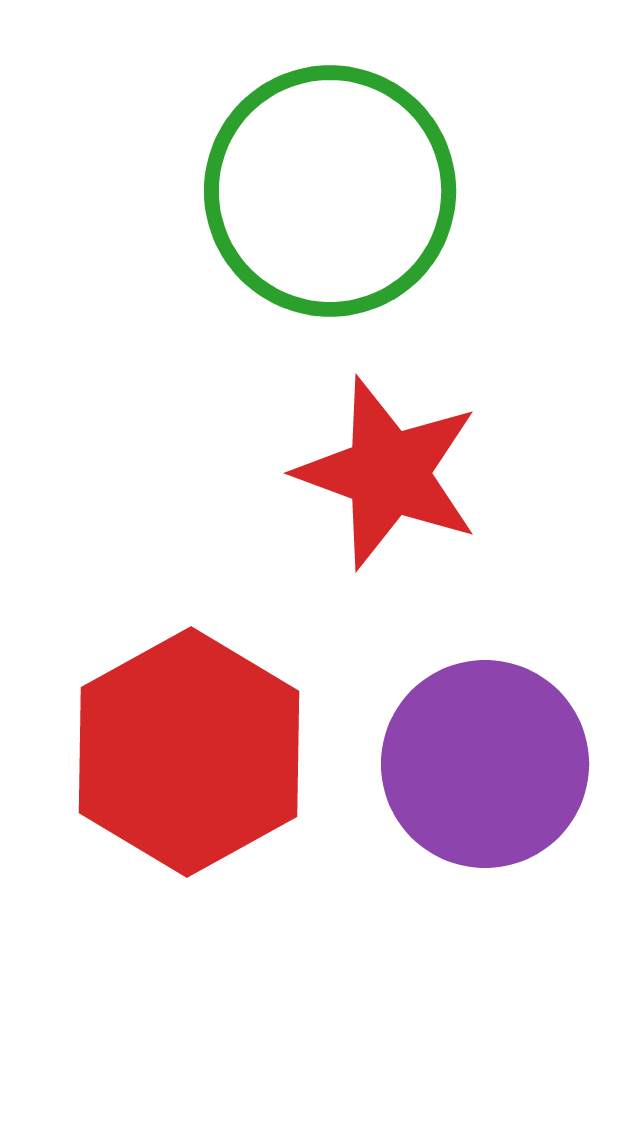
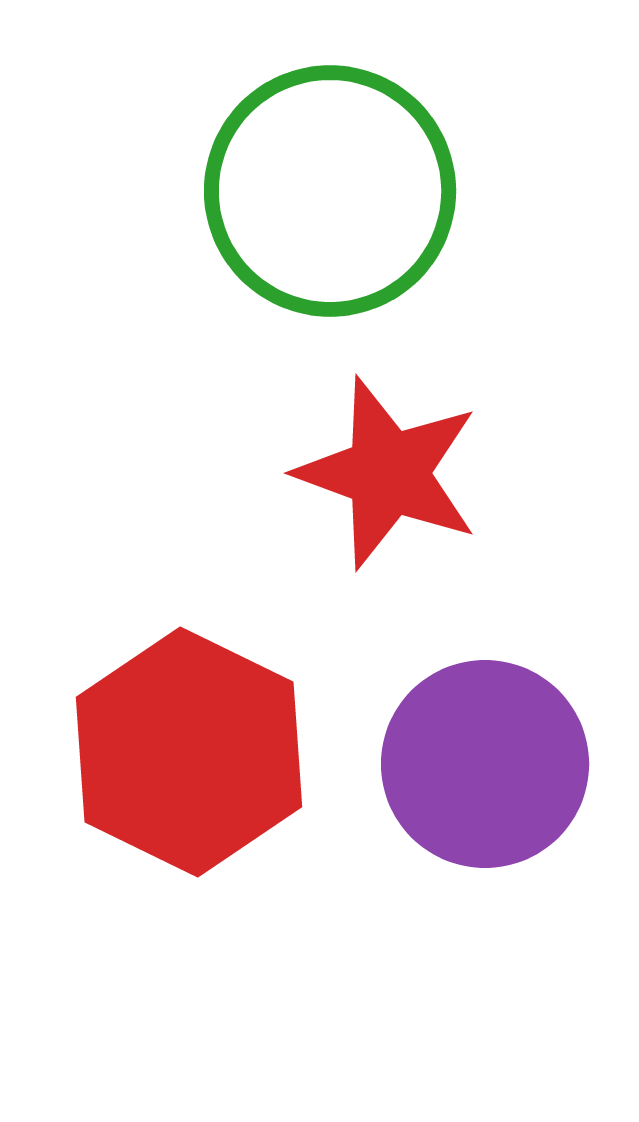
red hexagon: rotated 5 degrees counterclockwise
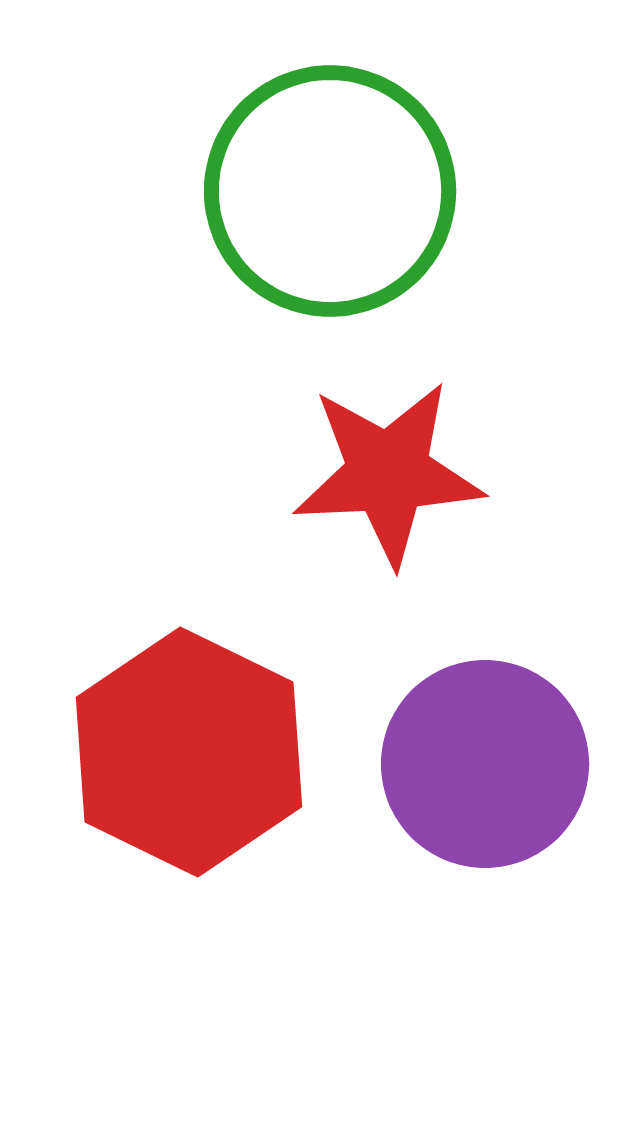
red star: rotated 23 degrees counterclockwise
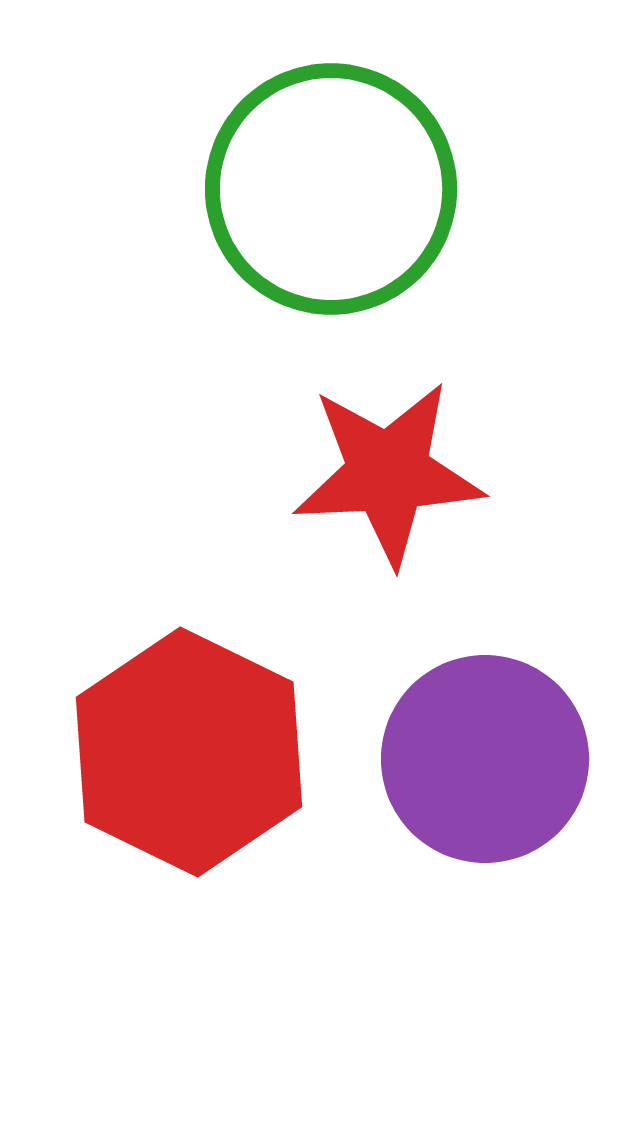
green circle: moved 1 px right, 2 px up
purple circle: moved 5 px up
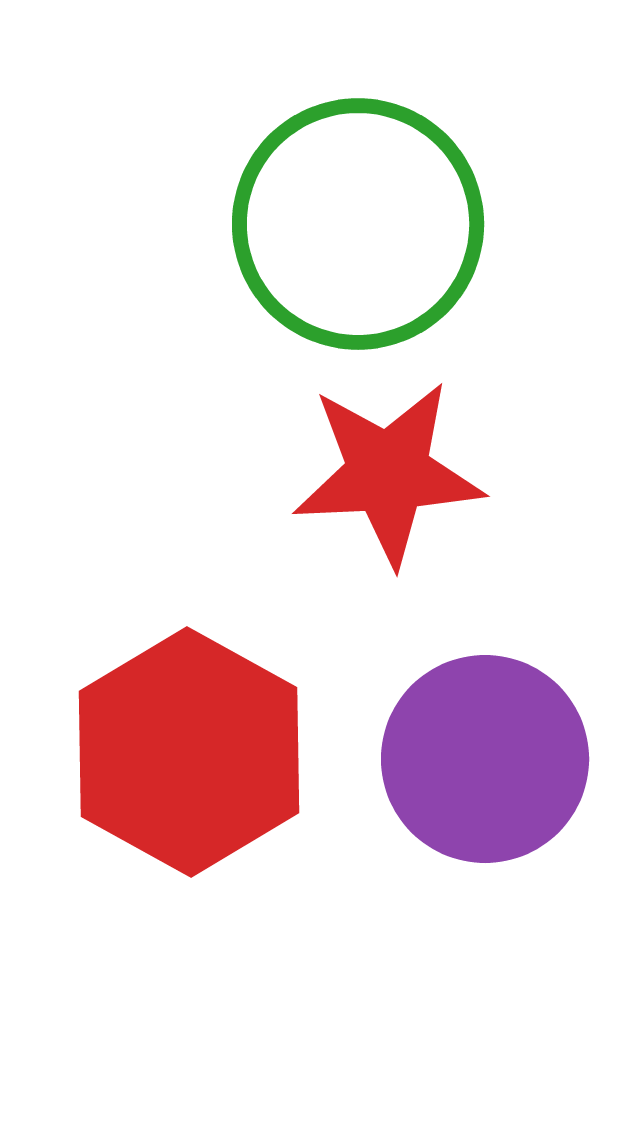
green circle: moved 27 px right, 35 px down
red hexagon: rotated 3 degrees clockwise
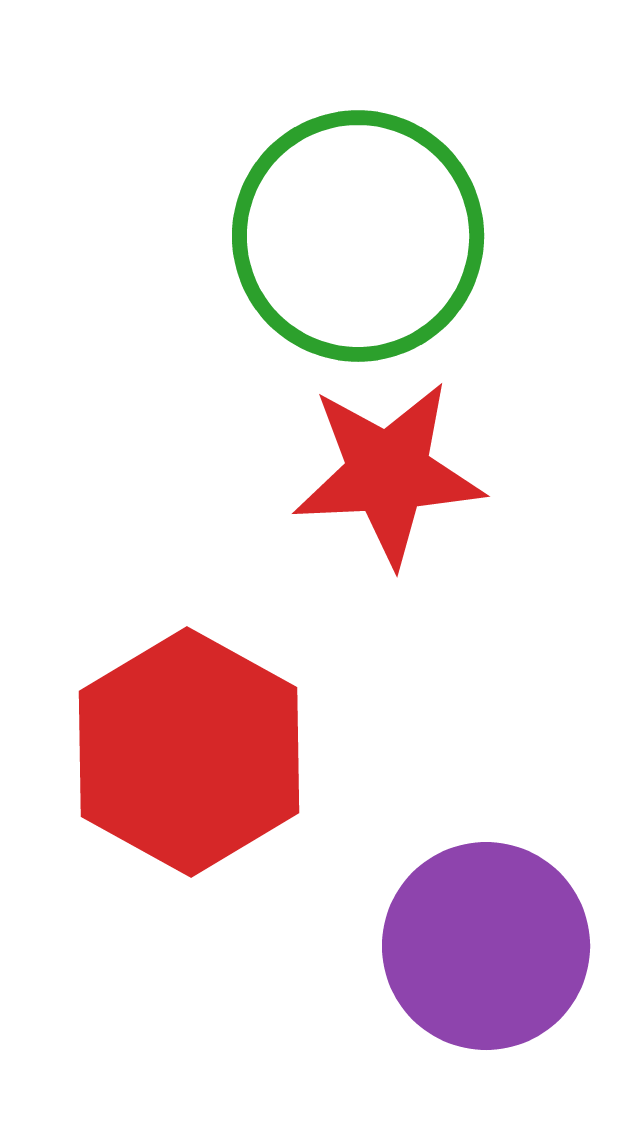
green circle: moved 12 px down
purple circle: moved 1 px right, 187 px down
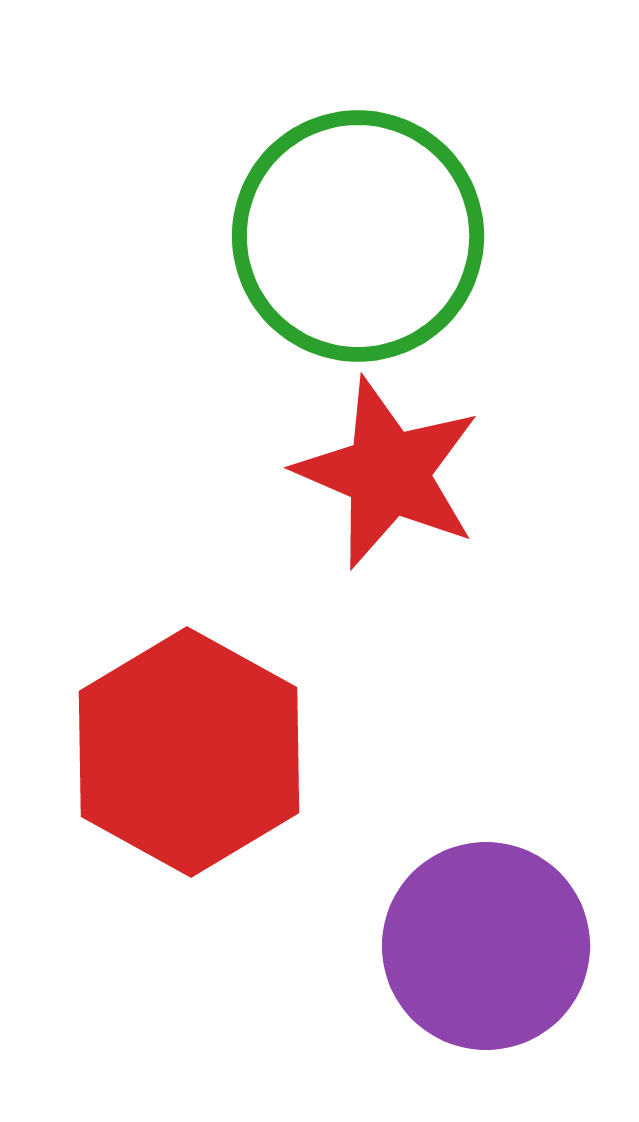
red star: rotated 26 degrees clockwise
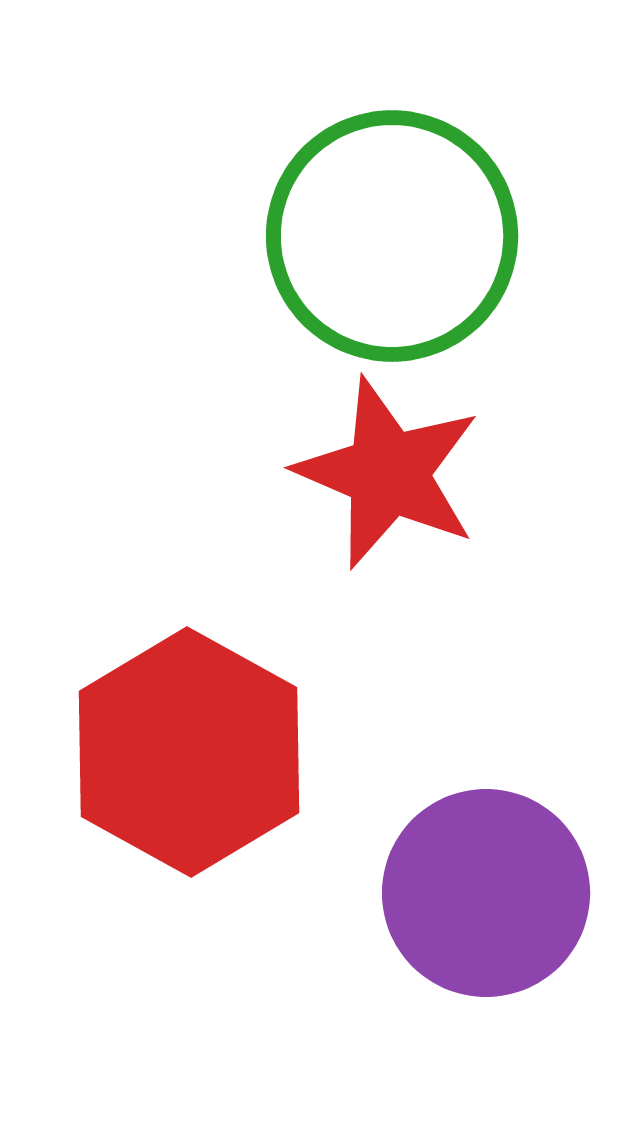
green circle: moved 34 px right
purple circle: moved 53 px up
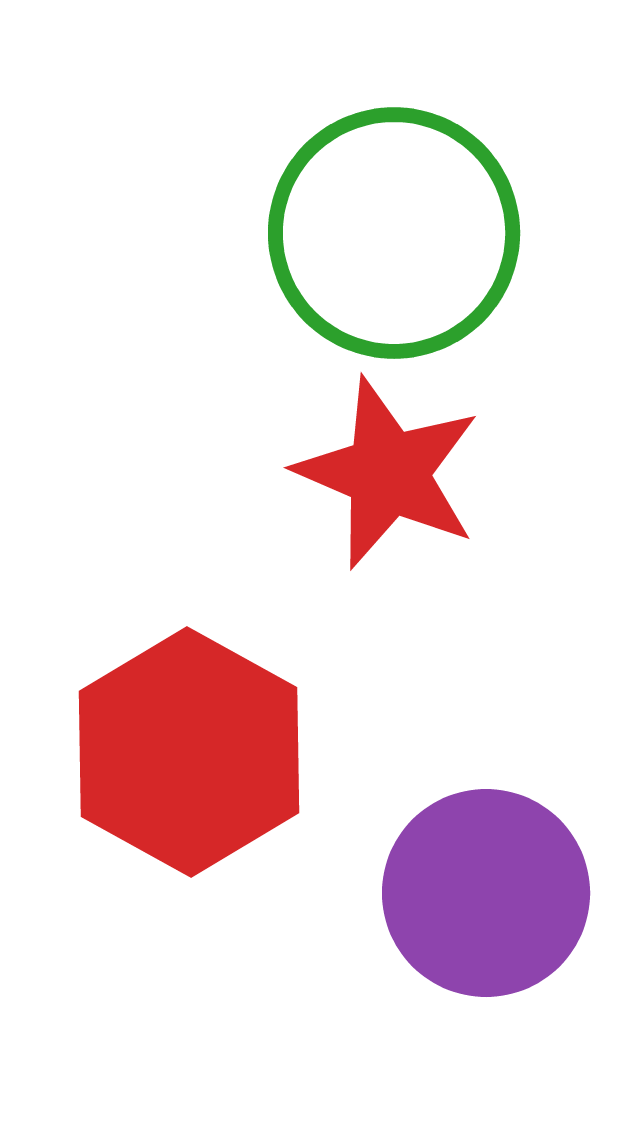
green circle: moved 2 px right, 3 px up
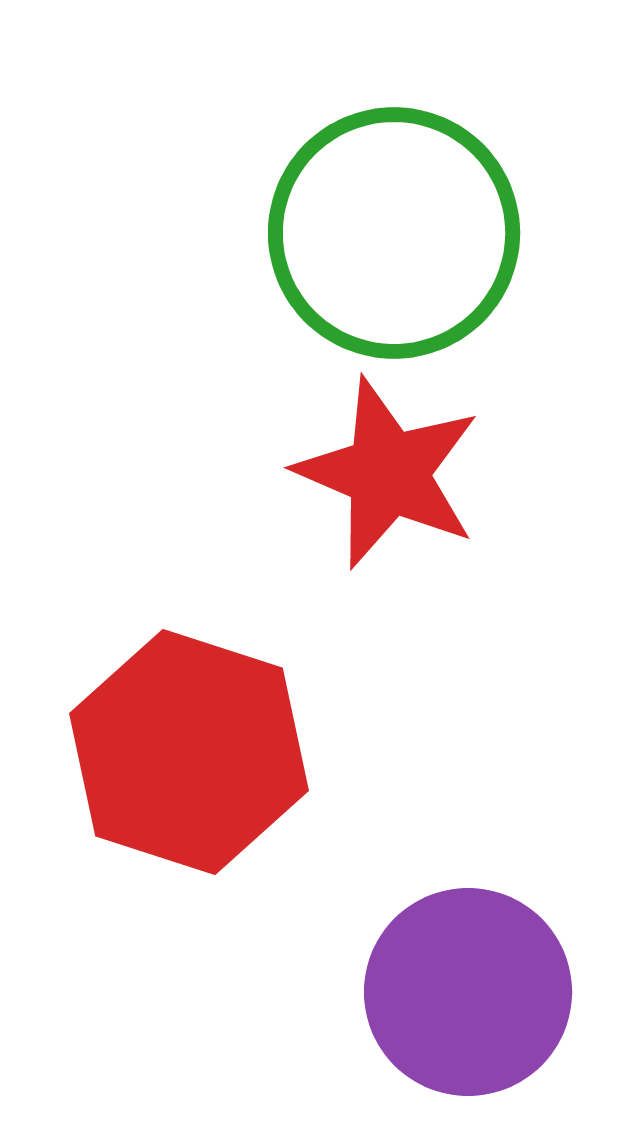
red hexagon: rotated 11 degrees counterclockwise
purple circle: moved 18 px left, 99 px down
